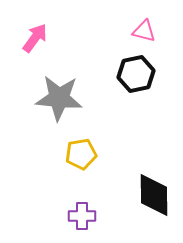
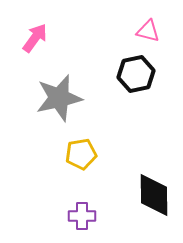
pink triangle: moved 4 px right
gray star: rotated 18 degrees counterclockwise
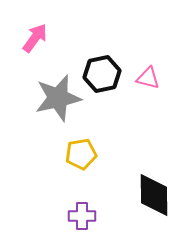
pink triangle: moved 47 px down
black hexagon: moved 34 px left
gray star: moved 1 px left
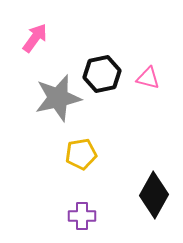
black diamond: rotated 30 degrees clockwise
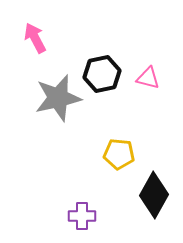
pink arrow: rotated 64 degrees counterclockwise
yellow pentagon: moved 38 px right; rotated 16 degrees clockwise
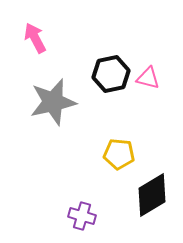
black hexagon: moved 9 px right
gray star: moved 5 px left, 4 px down
black diamond: moved 2 px left; rotated 30 degrees clockwise
purple cross: rotated 16 degrees clockwise
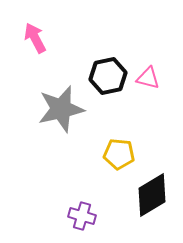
black hexagon: moved 3 px left, 2 px down
gray star: moved 8 px right, 7 px down
